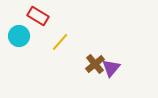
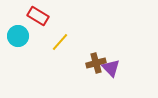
cyan circle: moved 1 px left
brown cross: moved 1 px right, 1 px up; rotated 24 degrees clockwise
purple triangle: rotated 24 degrees counterclockwise
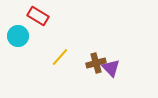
yellow line: moved 15 px down
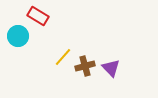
yellow line: moved 3 px right
brown cross: moved 11 px left, 3 px down
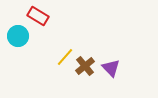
yellow line: moved 2 px right
brown cross: rotated 24 degrees counterclockwise
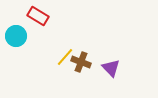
cyan circle: moved 2 px left
brown cross: moved 4 px left, 4 px up; rotated 30 degrees counterclockwise
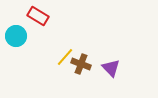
brown cross: moved 2 px down
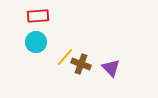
red rectangle: rotated 35 degrees counterclockwise
cyan circle: moved 20 px right, 6 px down
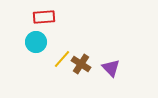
red rectangle: moved 6 px right, 1 px down
yellow line: moved 3 px left, 2 px down
brown cross: rotated 12 degrees clockwise
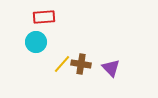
yellow line: moved 5 px down
brown cross: rotated 24 degrees counterclockwise
